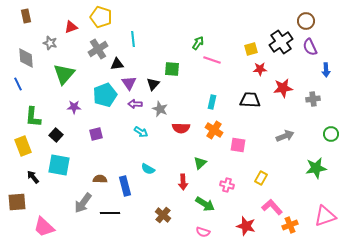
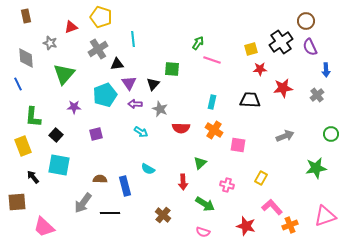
gray cross at (313, 99): moved 4 px right, 4 px up; rotated 32 degrees counterclockwise
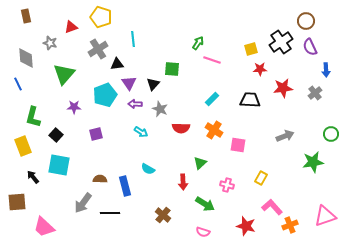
gray cross at (317, 95): moved 2 px left, 2 px up
cyan rectangle at (212, 102): moved 3 px up; rotated 32 degrees clockwise
green L-shape at (33, 117): rotated 10 degrees clockwise
green star at (316, 168): moved 3 px left, 6 px up
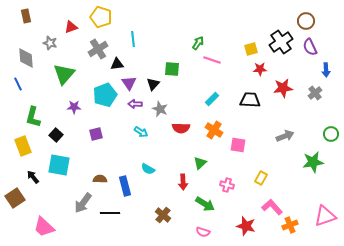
brown square at (17, 202): moved 2 px left, 4 px up; rotated 30 degrees counterclockwise
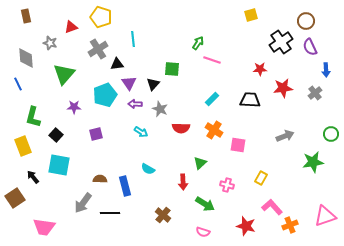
yellow square at (251, 49): moved 34 px up
pink trapezoid at (44, 227): rotated 35 degrees counterclockwise
